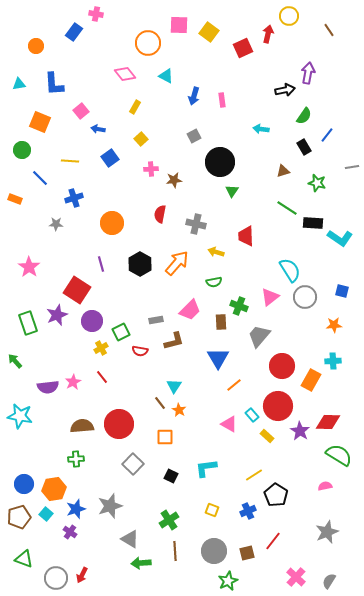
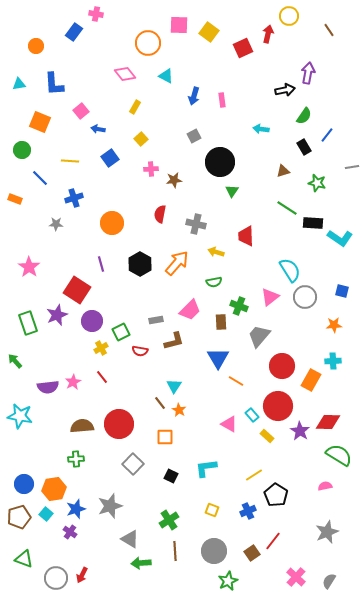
orange line at (234, 385): moved 2 px right, 4 px up; rotated 70 degrees clockwise
brown square at (247, 553): moved 5 px right; rotated 21 degrees counterclockwise
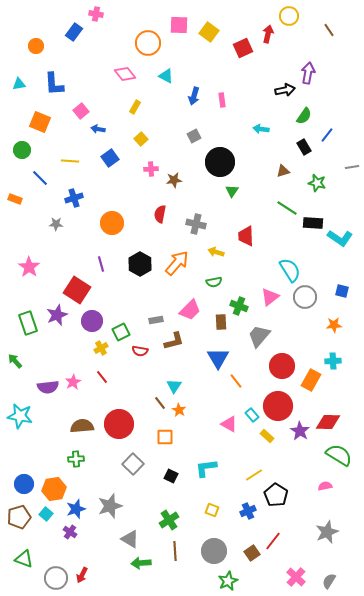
orange line at (236, 381): rotated 21 degrees clockwise
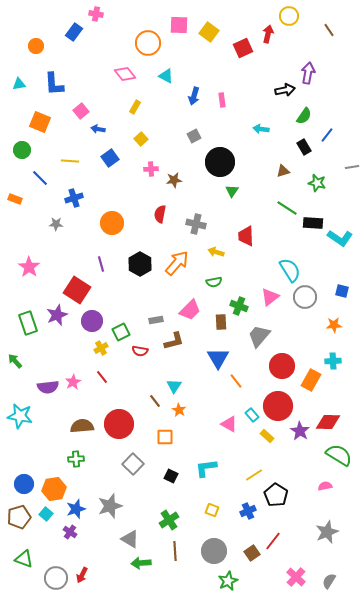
brown line at (160, 403): moved 5 px left, 2 px up
